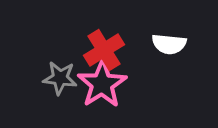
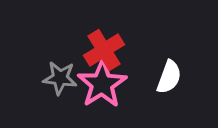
white semicircle: moved 33 px down; rotated 76 degrees counterclockwise
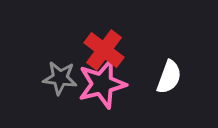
red cross: rotated 21 degrees counterclockwise
pink star: rotated 18 degrees clockwise
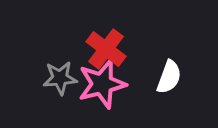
red cross: moved 2 px right, 1 px up
gray star: rotated 12 degrees counterclockwise
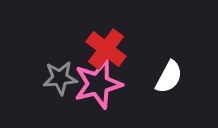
white semicircle: rotated 8 degrees clockwise
pink star: moved 4 px left
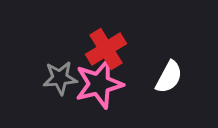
red cross: rotated 21 degrees clockwise
pink star: moved 1 px right
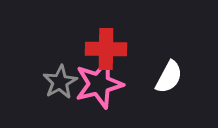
red cross: rotated 33 degrees clockwise
gray star: moved 4 px down; rotated 24 degrees counterclockwise
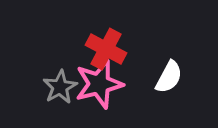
red cross: rotated 27 degrees clockwise
gray star: moved 5 px down
